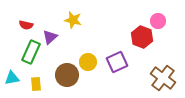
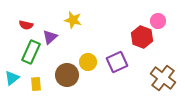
cyan triangle: rotated 28 degrees counterclockwise
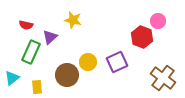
yellow rectangle: moved 1 px right, 3 px down
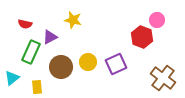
pink circle: moved 1 px left, 1 px up
red semicircle: moved 1 px left, 1 px up
purple triangle: rotated 14 degrees clockwise
purple square: moved 1 px left, 2 px down
brown circle: moved 6 px left, 8 px up
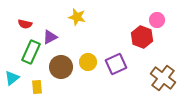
yellow star: moved 4 px right, 3 px up
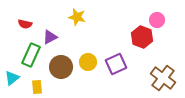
green rectangle: moved 3 px down
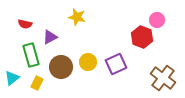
green rectangle: rotated 40 degrees counterclockwise
yellow rectangle: moved 4 px up; rotated 32 degrees clockwise
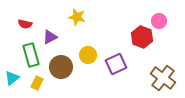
pink circle: moved 2 px right, 1 px down
yellow circle: moved 7 px up
